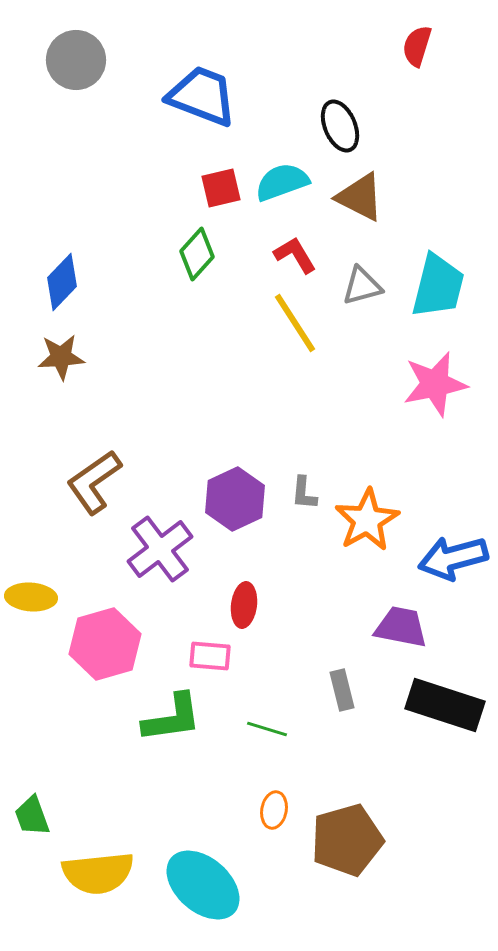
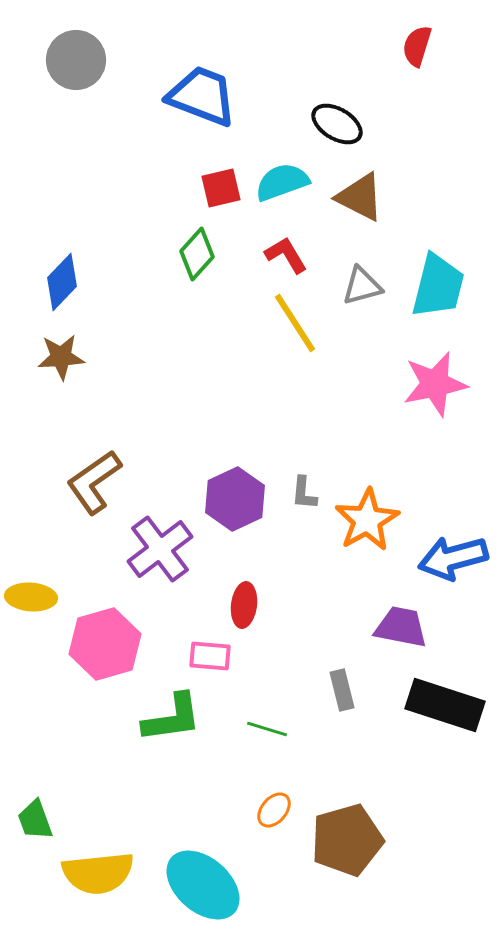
black ellipse: moved 3 px left, 2 px up; rotated 36 degrees counterclockwise
red L-shape: moved 9 px left
orange ellipse: rotated 30 degrees clockwise
green trapezoid: moved 3 px right, 4 px down
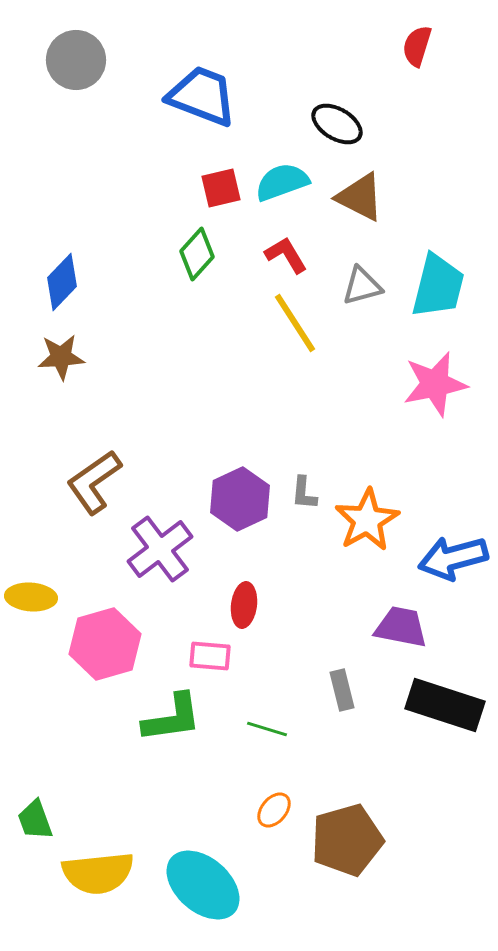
purple hexagon: moved 5 px right
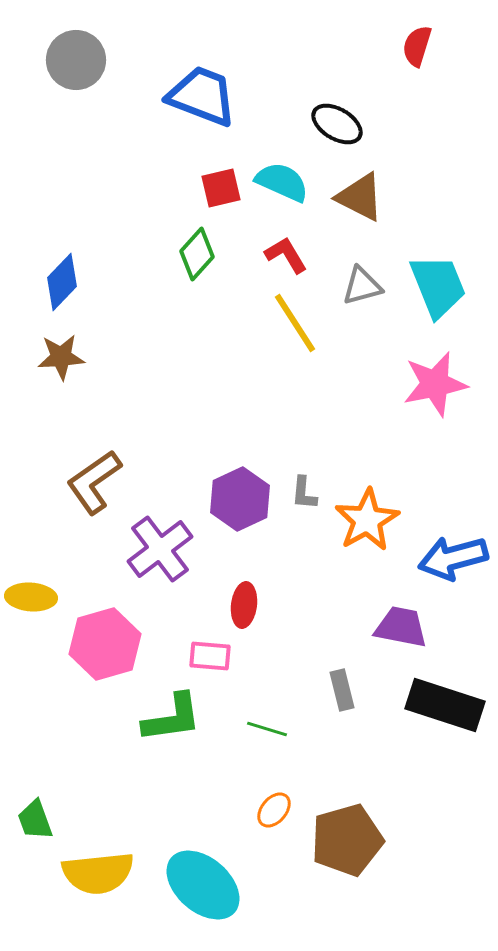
cyan semicircle: rotated 44 degrees clockwise
cyan trapezoid: rotated 36 degrees counterclockwise
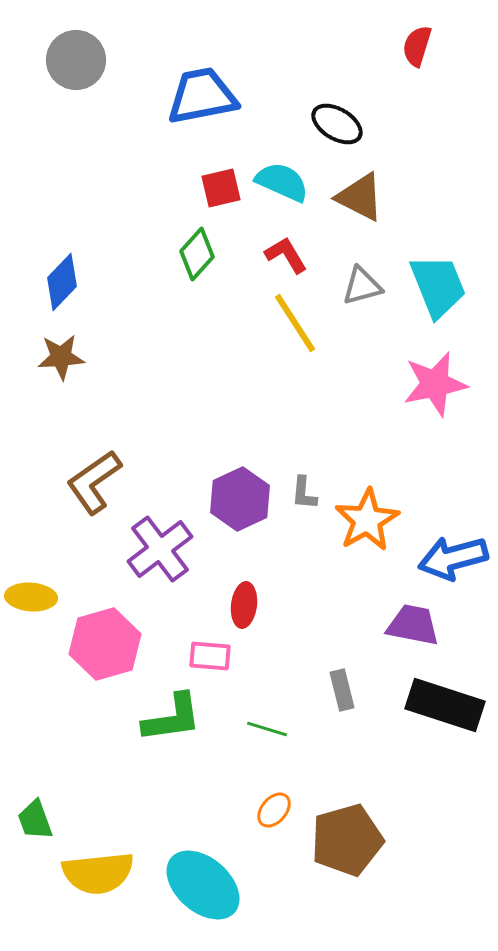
blue trapezoid: rotated 32 degrees counterclockwise
purple trapezoid: moved 12 px right, 2 px up
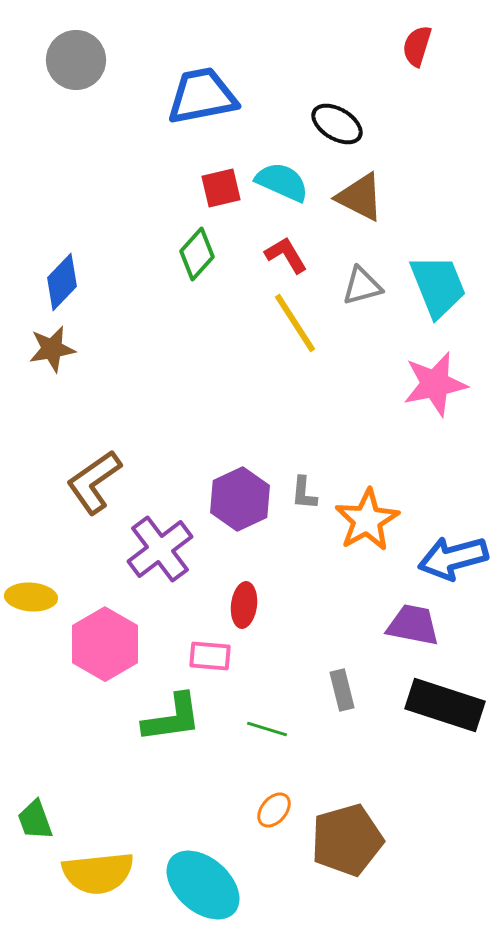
brown star: moved 9 px left, 8 px up; rotated 6 degrees counterclockwise
pink hexagon: rotated 14 degrees counterclockwise
